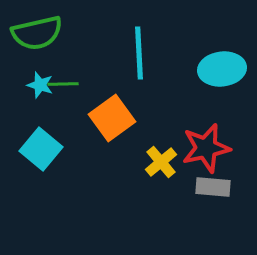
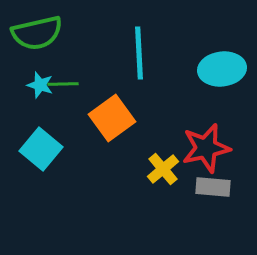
yellow cross: moved 2 px right, 7 px down
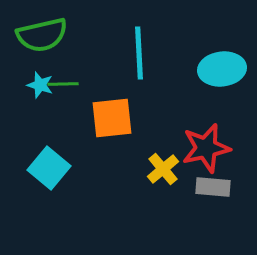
green semicircle: moved 5 px right, 2 px down
orange square: rotated 30 degrees clockwise
cyan square: moved 8 px right, 19 px down
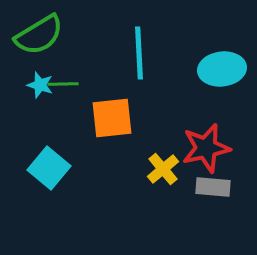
green semicircle: moved 3 px left; rotated 18 degrees counterclockwise
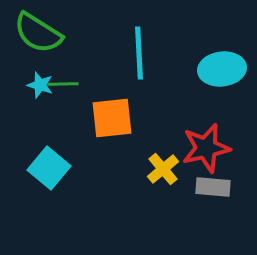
green semicircle: moved 1 px left, 2 px up; rotated 63 degrees clockwise
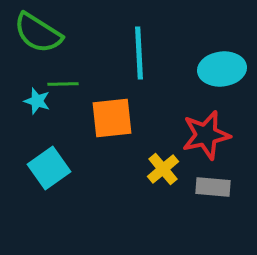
cyan star: moved 3 px left, 16 px down
red star: moved 13 px up
cyan square: rotated 15 degrees clockwise
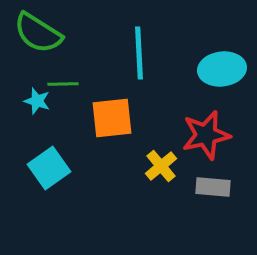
yellow cross: moved 2 px left, 3 px up
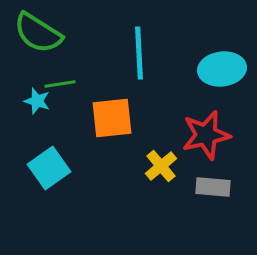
green line: moved 3 px left; rotated 8 degrees counterclockwise
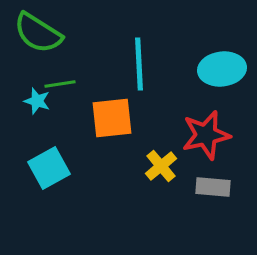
cyan line: moved 11 px down
cyan square: rotated 6 degrees clockwise
